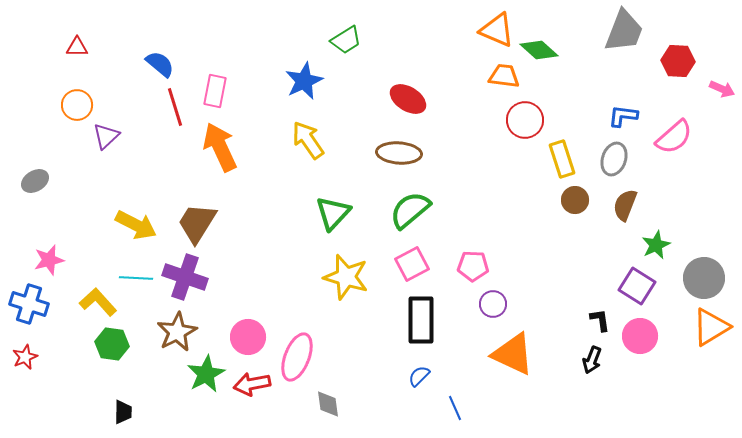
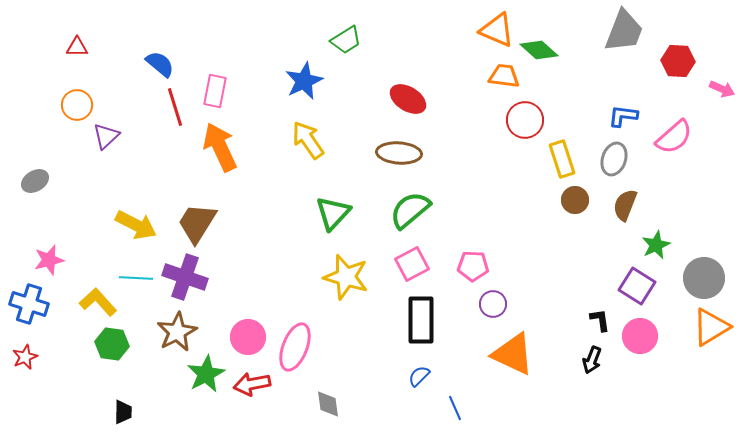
pink ellipse at (297, 357): moved 2 px left, 10 px up
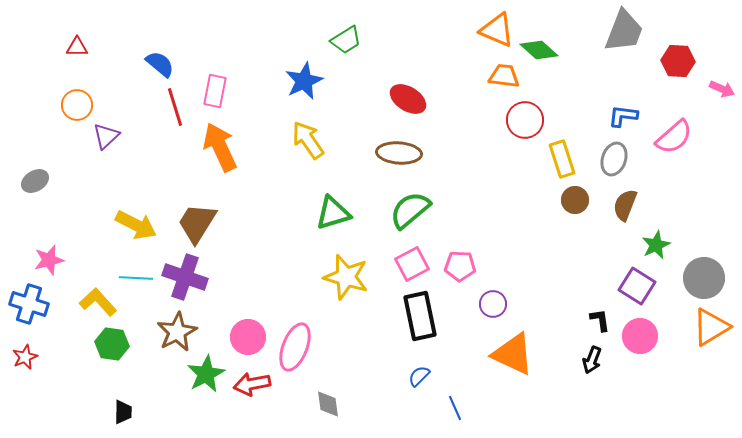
green triangle at (333, 213): rotated 30 degrees clockwise
pink pentagon at (473, 266): moved 13 px left
black rectangle at (421, 320): moved 1 px left, 4 px up; rotated 12 degrees counterclockwise
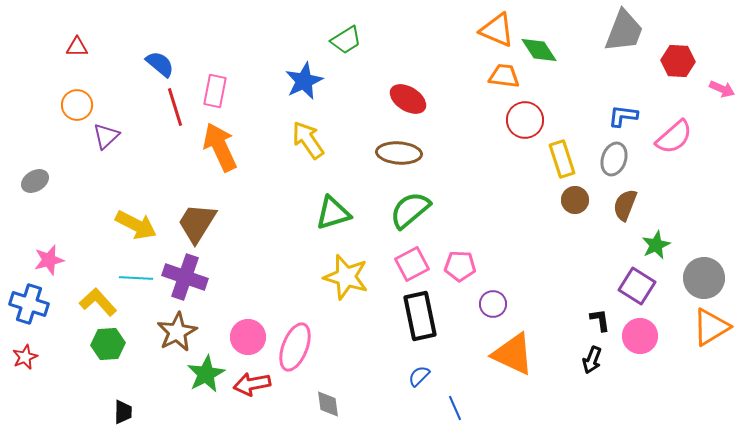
green diamond at (539, 50): rotated 15 degrees clockwise
green hexagon at (112, 344): moved 4 px left; rotated 12 degrees counterclockwise
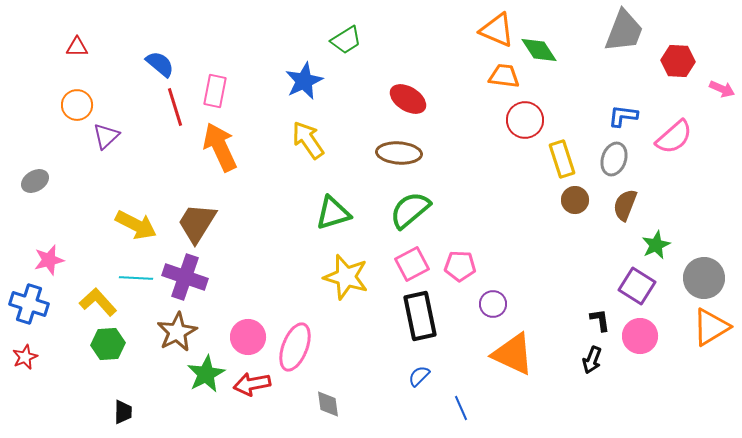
blue line at (455, 408): moved 6 px right
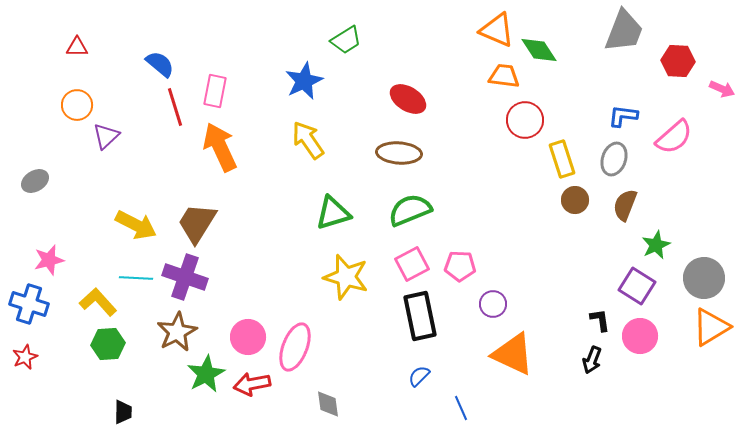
green semicircle at (410, 210): rotated 18 degrees clockwise
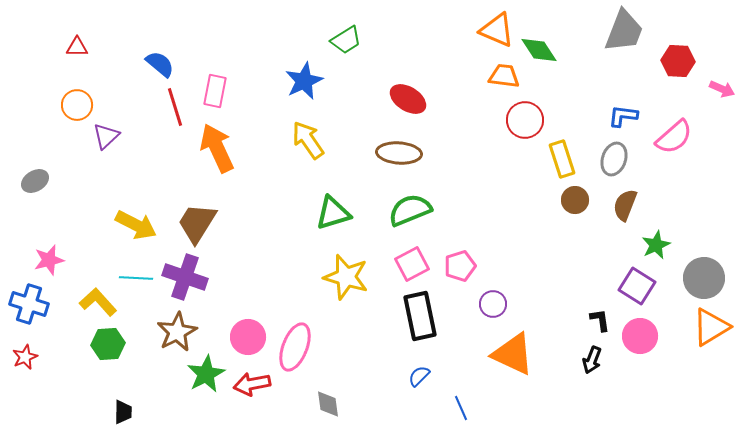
orange arrow at (220, 147): moved 3 px left, 1 px down
pink pentagon at (460, 266): rotated 20 degrees counterclockwise
